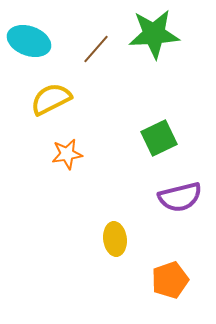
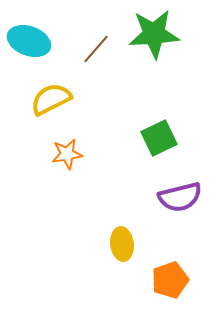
yellow ellipse: moved 7 px right, 5 px down
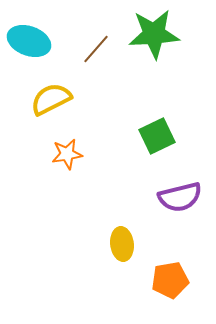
green square: moved 2 px left, 2 px up
orange pentagon: rotated 9 degrees clockwise
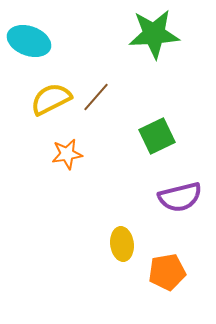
brown line: moved 48 px down
orange pentagon: moved 3 px left, 8 px up
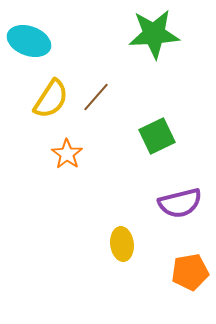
yellow semicircle: rotated 150 degrees clockwise
orange star: rotated 28 degrees counterclockwise
purple semicircle: moved 6 px down
orange pentagon: moved 23 px right
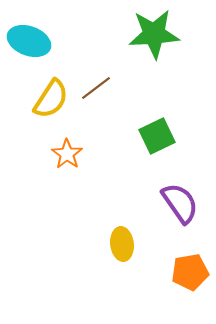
brown line: moved 9 px up; rotated 12 degrees clockwise
purple semicircle: rotated 111 degrees counterclockwise
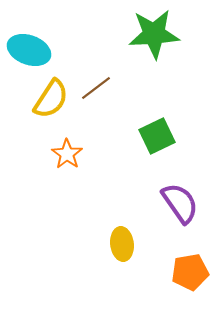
cyan ellipse: moved 9 px down
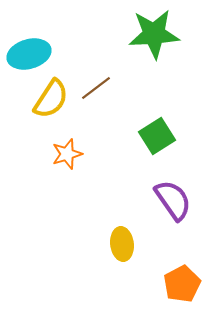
cyan ellipse: moved 4 px down; rotated 36 degrees counterclockwise
green square: rotated 6 degrees counterclockwise
orange star: rotated 20 degrees clockwise
purple semicircle: moved 7 px left, 3 px up
orange pentagon: moved 8 px left, 12 px down; rotated 18 degrees counterclockwise
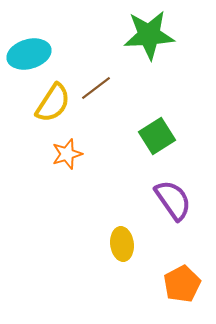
green star: moved 5 px left, 1 px down
yellow semicircle: moved 2 px right, 4 px down
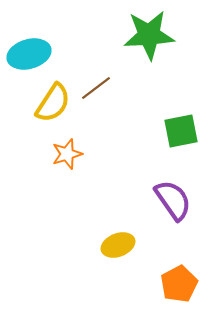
green square: moved 24 px right, 5 px up; rotated 21 degrees clockwise
yellow ellipse: moved 4 px left, 1 px down; rotated 76 degrees clockwise
orange pentagon: moved 3 px left
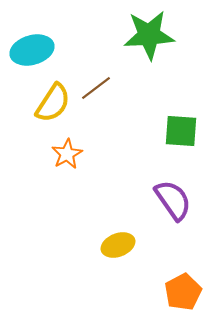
cyan ellipse: moved 3 px right, 4 px up
green square: rotated 15 degrees clockwise
orange star: rotated 12 degrees counterclockwise
orange pentagon: moved 4 px right, 8 px down
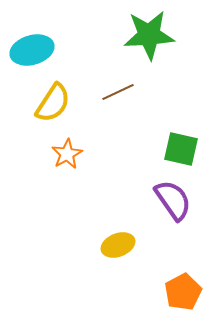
brown line: moved 22 px right, 4 px down; rotated 12 degrees clockwise
green square: moved 18 px down; rotated 9 degrees clockwise
